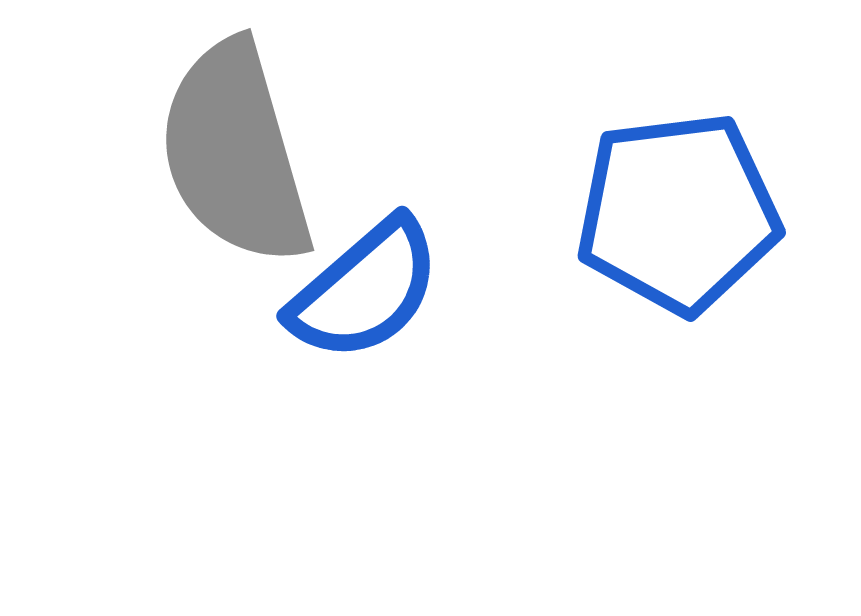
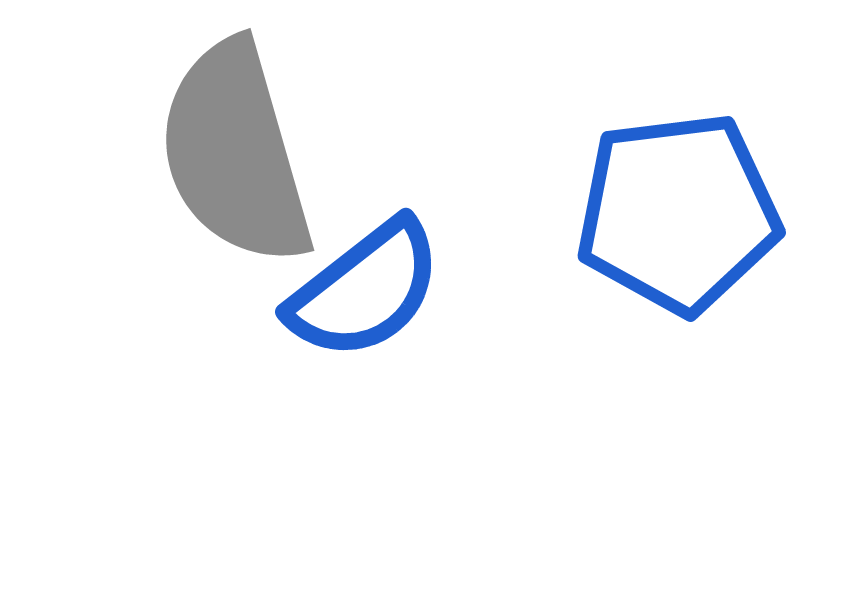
blue semicircle: rotated 3 degrees clockwise
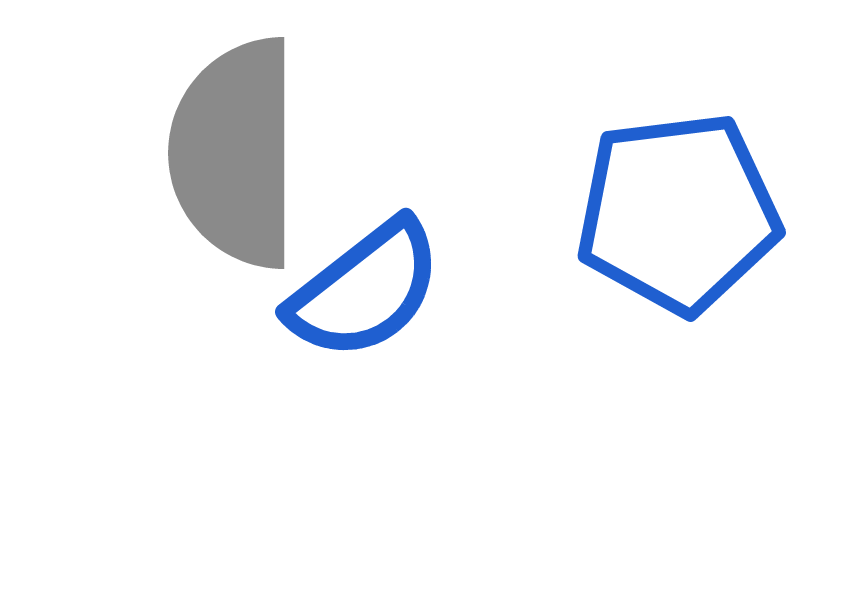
gray semicircle: rotated 16 degrees clockwise
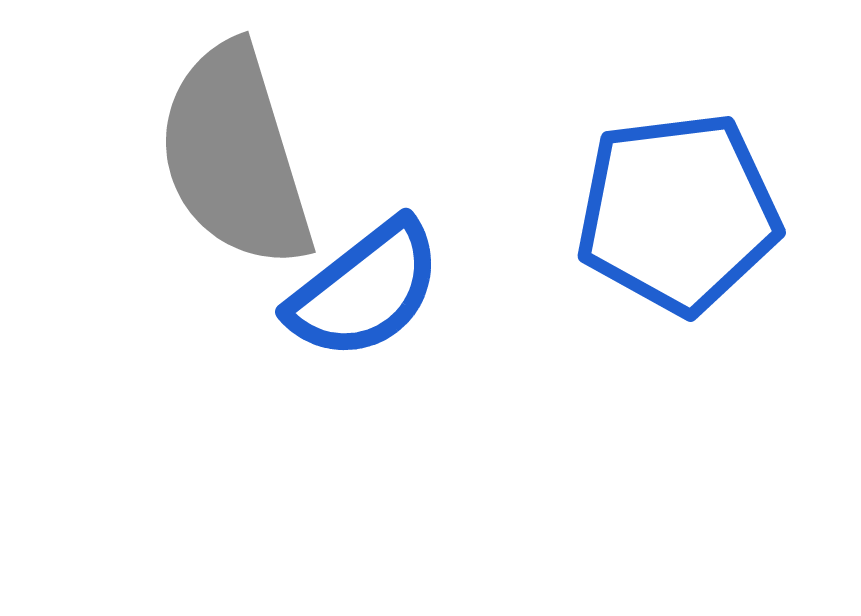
gray semicircle: moved 3 px down; rotated 17 degrees counterclockwise
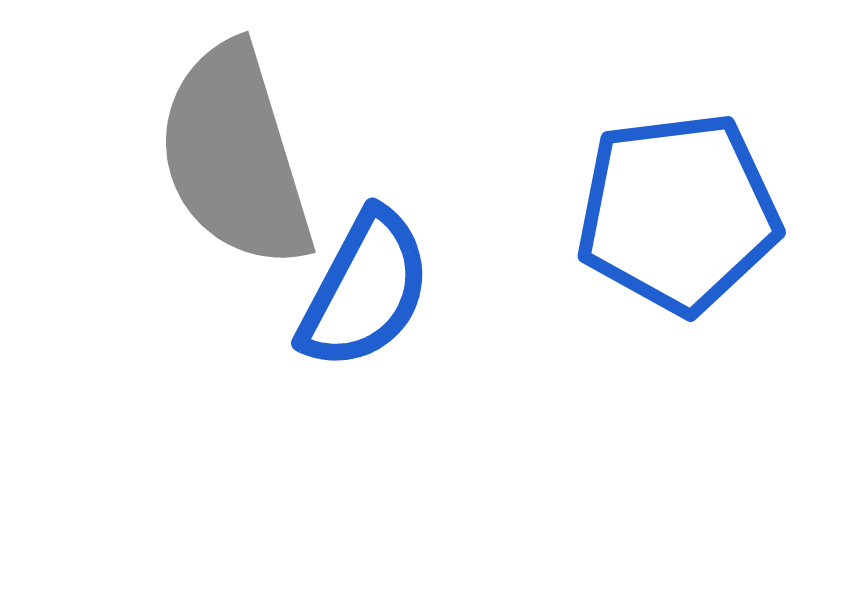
blue semicircle: rotated 24 degrees counterclockwise
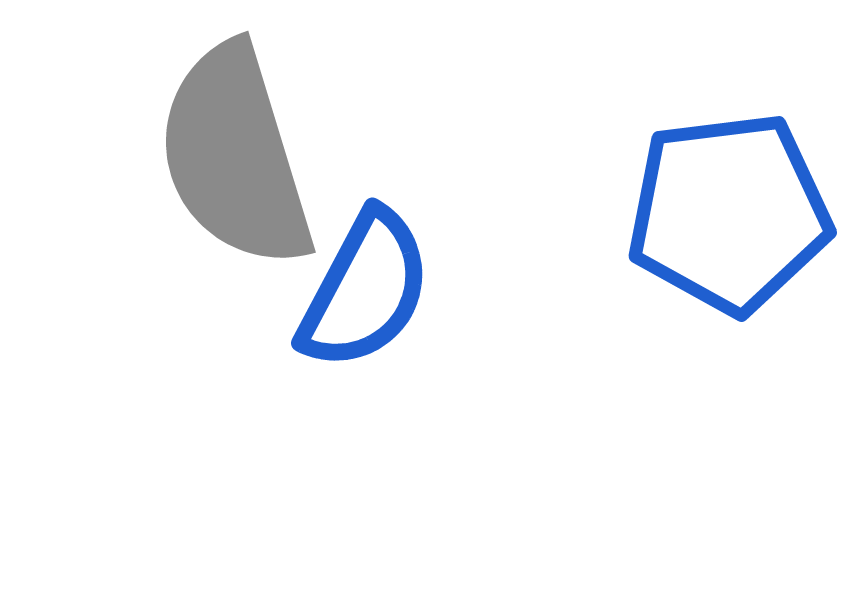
blue pentagon: moved 51 px right
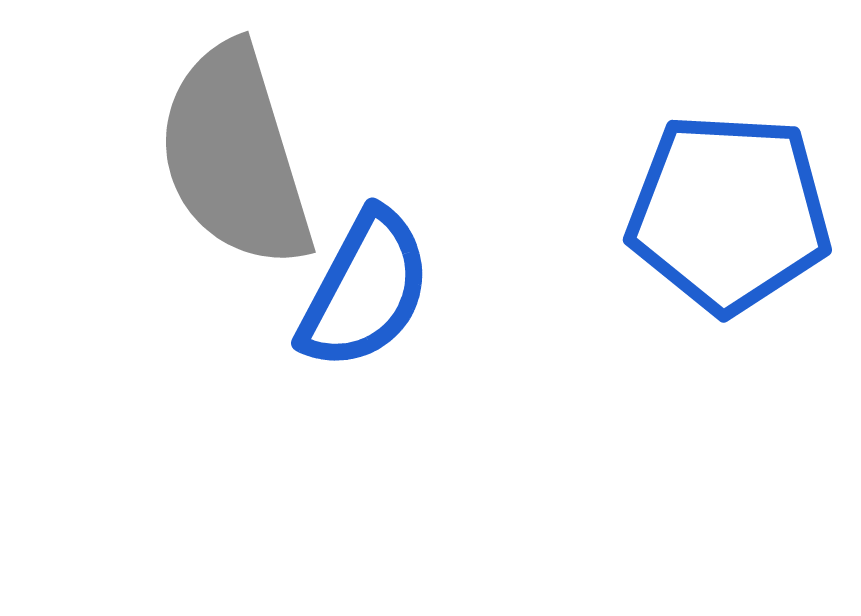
blue pentagon: rotated 10 degrees clockwise
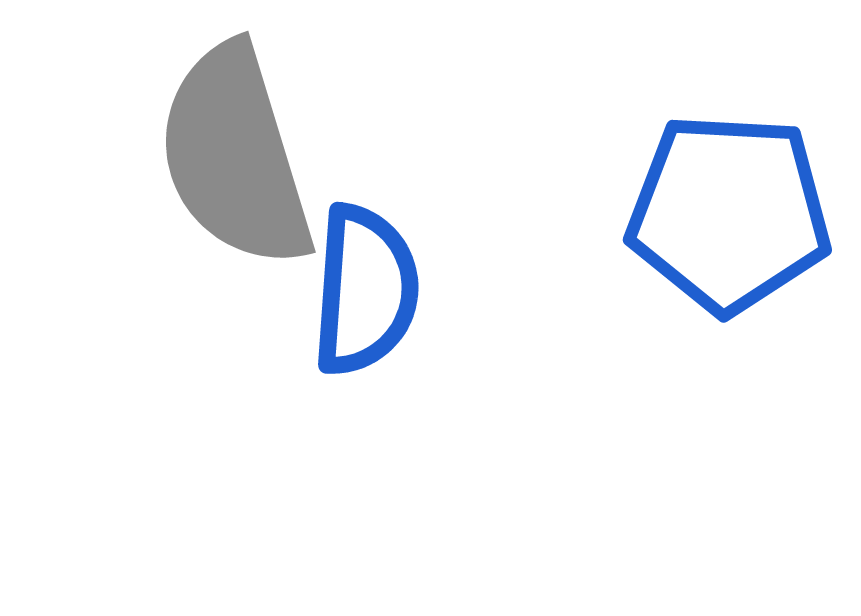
blue semicircle: rotated 24 degrees counterclockwise
